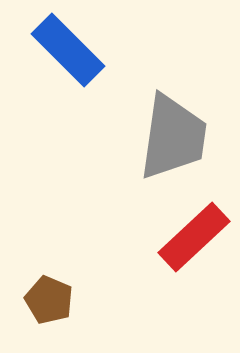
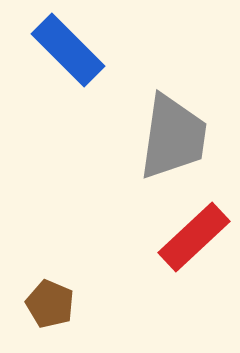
brown pentagon: moved 1 px right, 4 px down
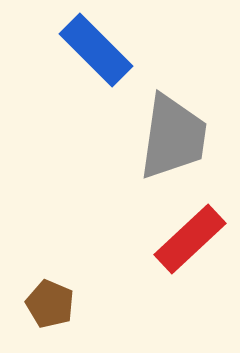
blue rectangle: moved 28 px right
red rectangle: moved 4 px left, 2 px down
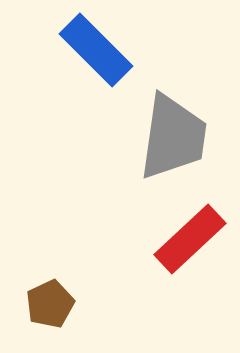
brown pentagon: rotated 24 degrees clockwise
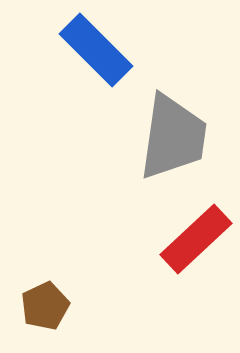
red rectangle: moved 6 px right
brown pentagon: moved 5 px left, 2 px down
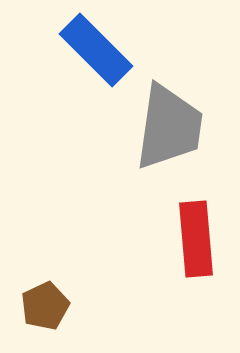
gray trapezoid: moved 4 px left, 10 px up
red rectangle: rotated 52 degrees counterclockwise
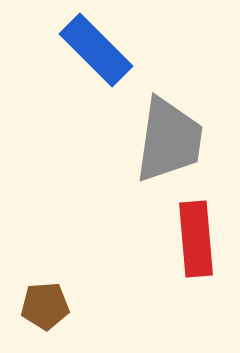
gray trapezoid: moved 13 px down
brown pentagon: rotated 21 degrees clockwise
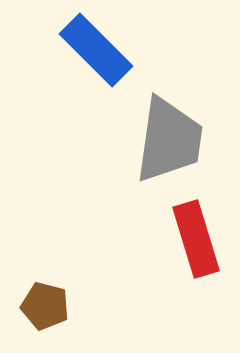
red rectangle: rotated 12 degrees counterclockwise
brown pentagon: rotated 18 degrees clockwise
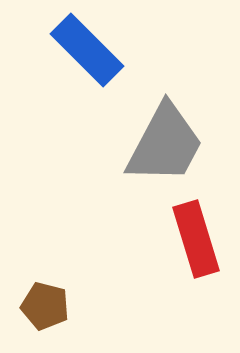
blue rectangle: moved 9 px left
gray trapezoid: moved 4 px left, 4 px down; rotated 20 degrees clockwise
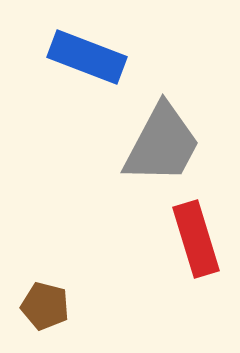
blue rectangle: moved 7 px down; rotated 24 degrees counterclockwise
gray trapezoid: moved 3 px left
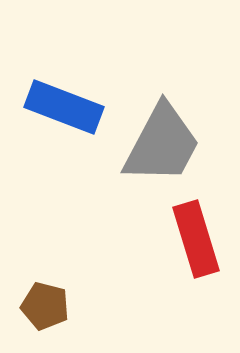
blue rectangle: moved 23 px left, 50 px down
